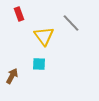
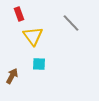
yellow triangle: moved 11 px left
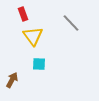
red rectangle: moved 4 px right
brown arrow: moved 4 px down
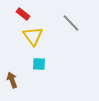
red rectangle: rotated 32 degrees counterclockwise
brown arrow: rotated 49 degrees counterclockwise
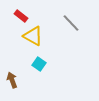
red rectangle: moved 2 px left, 2 px down
yellow triangle: rotated 25 degrees counterclockwise
cyan square: rotated 32 degrees clockwise
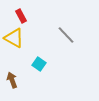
red rectangle: rotated 24 degrees clockwise
gray line: moved 5 px left, 12 px down
yellow triangle: moved 19 px left, 2 px down
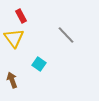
yellow triangle: rotated 25 degrees clockwise
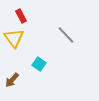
brown arrow: rotated 119 degrees counterclockwise
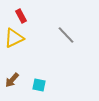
yellow triangle: rotated 40 degrees clockwise
cyan square: moved 21 px down; rotated 24 degrees counterclockwise
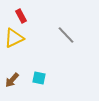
cyan square: moved 7 px up
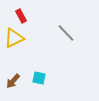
gray line: moved 2 px up
brown arrow: moved 1 px right, 1 px down
